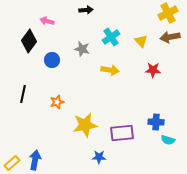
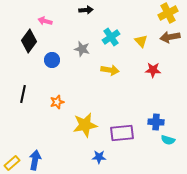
pink arrow: moved 2 px left
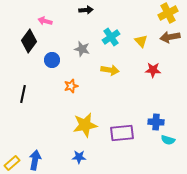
orange star: moved 14 px right, 16 px up
blue star: moved 20 px left
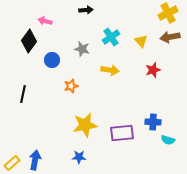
red star: rotated 21 degrees counterclockwise
blue cross: moved 3 px left
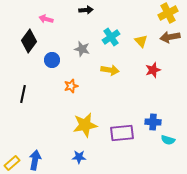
pink arrow: moved 1 px right, 2 px up
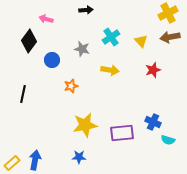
blue cross: rotated 21 degrees clockwise
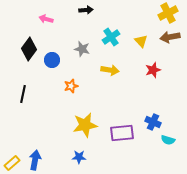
black diamond: moved 8 px down
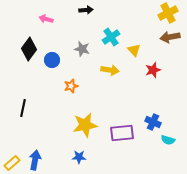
yellow triangle: moved 7 px left, 9 px down
black line: moved 14 px down
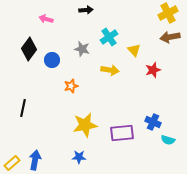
cyan cross: moved 2 px left
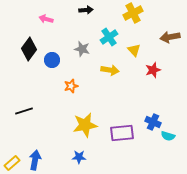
yellow cross: moved 35 px left
black line: moved 1 px right, 3 px down; rotated 60 degrees clockwise
cyan semicircle: moved 4 px up
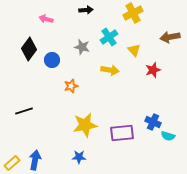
gray star: moved 2 px up
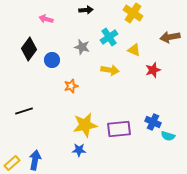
yellow cross: rotated 30 degrees counterclockwise
yellow triangle: rotated 24 degrees counterclockwise
purple rectangle: moved 3 px left, 4 px up
blue star: moved 7 px up
